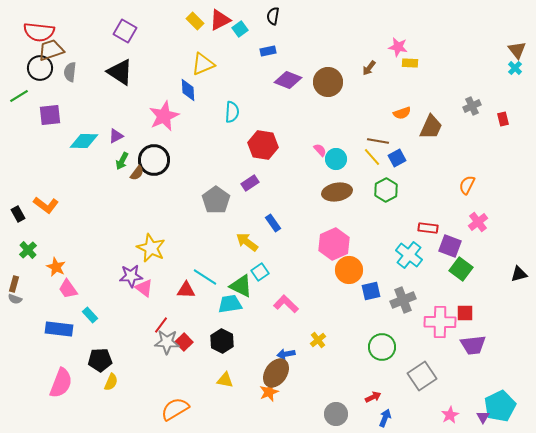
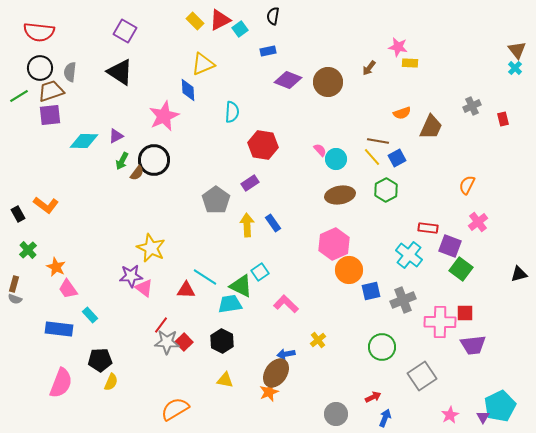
brown trapezoid at (51, 50): moved 41 px down
brown ellipse at (337, 192): moved 3 px right, 3 px down
yellow arrow at (247, 242): moved 17 px up; rotated 50 degrees clockwise
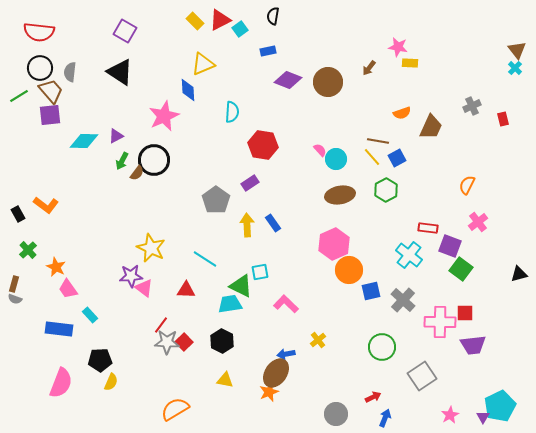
brown trapezoid at (51, 91): rotated 68 degrees clockwise
cyan square at (260, 272): rotated 24 degrees clockwise
cyan line at (205, 277): moved 18 px up
gray cross at (403, 300): rotated 25 degrees counterclockwise
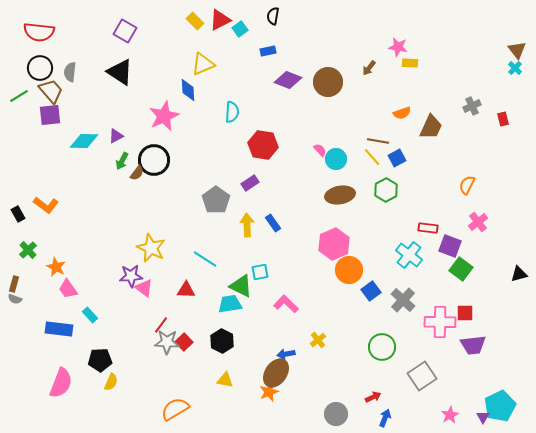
blue square at (371, 291): rotated 24 degrees counterclockwise
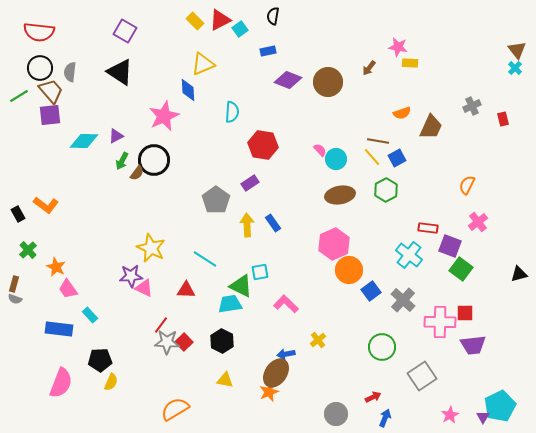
pink triangle at (144, 288): rotated 12 degrees counterclockwise
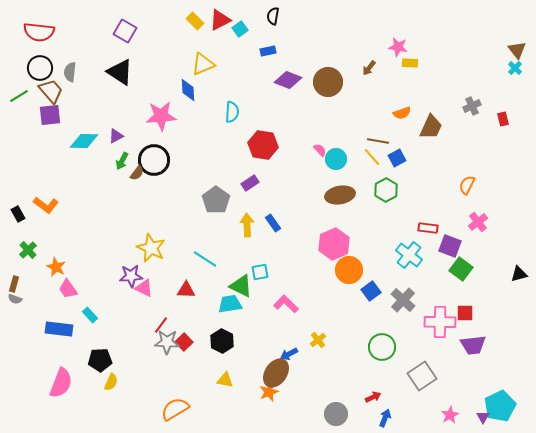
pink star at (164, 116): moved 3 px left; rotated 20 degrees clockwise
blue arrow at (286, 354): moved 3 px right; rotated 18 degrees counterclockwise
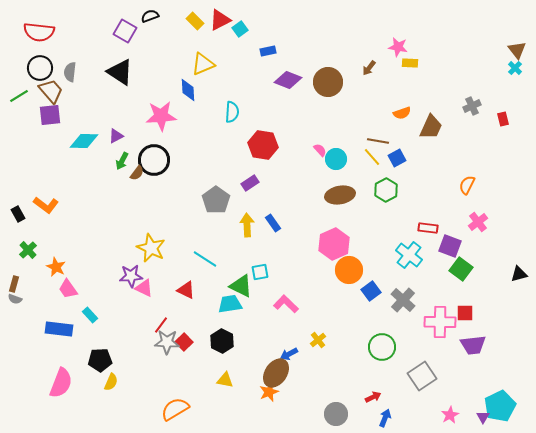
black semicircle at (273, 16): moved 123 px left; rotated 60 degrees clockwise
red triangle at (186, 290): rotated 24 degrees clockwise
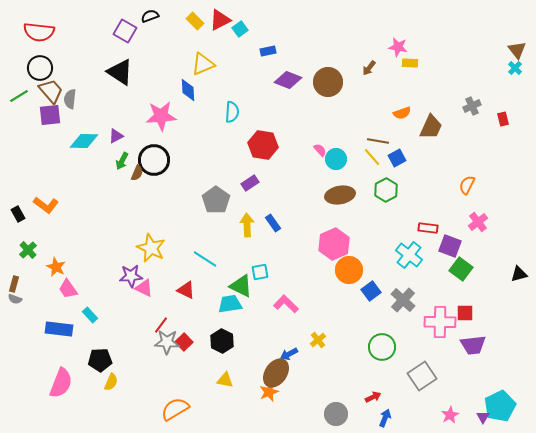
gray semicircle at (70, 72): moved 27 px down
brown semicircle at (137, 173): rotated 14 degrees counterclockwise
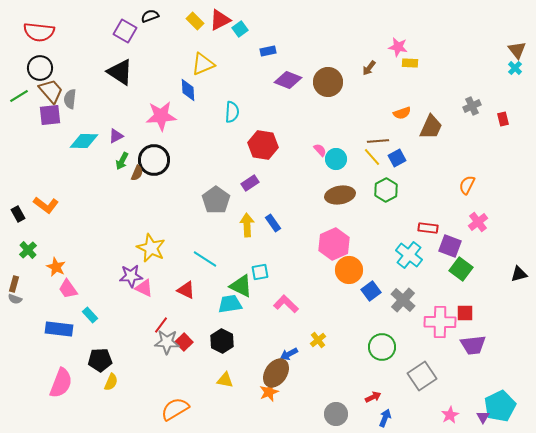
brown line at (378, 141): rotated 15 degrees counterclockwise
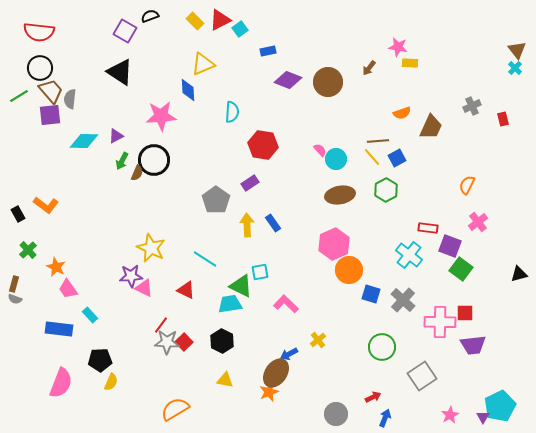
blue square at (371, 291): moved 3 px down; rotated 36 degrees counterclockwise
